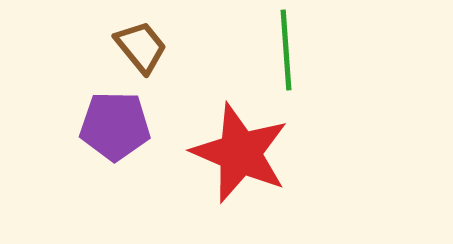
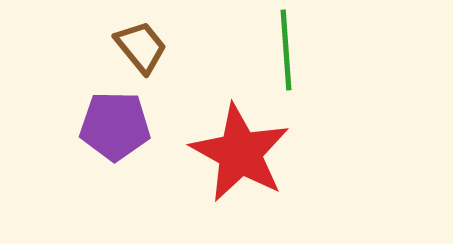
red star: rotated 6 degrees clockwise
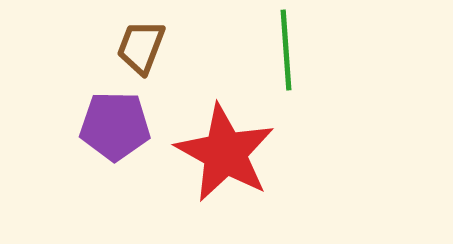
brown trapezoid: rotated 120 degrees counterclockwise
red star: moved 15 px left
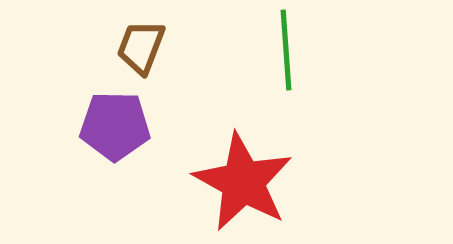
red star: moved 18 px right, 29 px down
